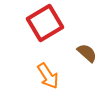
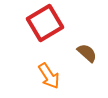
orange arrow: moved 1 px right
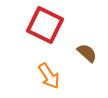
red square: moved 2 px down; rotated 33 degrees counterclockwise
